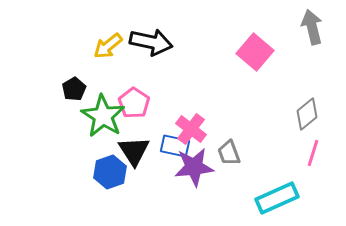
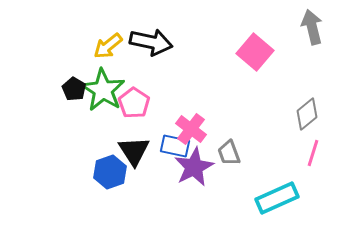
black pentagon: rotated 10 degrees counterclockwise
green star: moved 26 px up
purple star: rotated 21 degrees counterclockwise
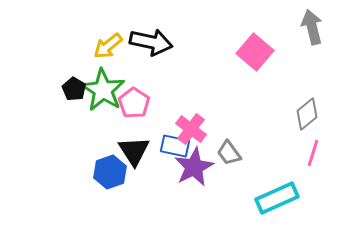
gray trapezoid: rotated 16 degrees counterclockwise
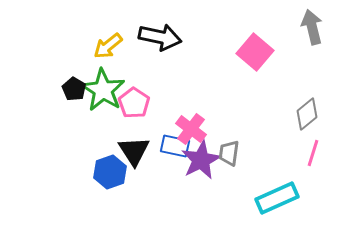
black arrow: moved 9 px right, 5 px up
gray trapezoid: rotated 44 degrees clockwise
purple star: moved 7 px right, 7 px up
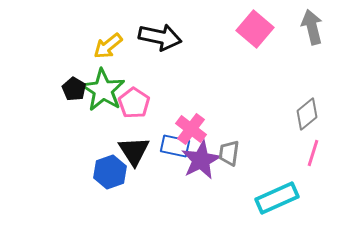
pink square: moved 23 px up
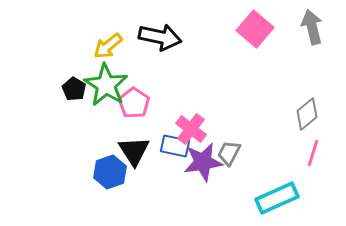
green star: moved 3 px right, 5 px up
gray trapezoid: rotated 20 degrees clockwise
purple star: moved 2 px right, 2 px down; rotated 18 degrees clockwise
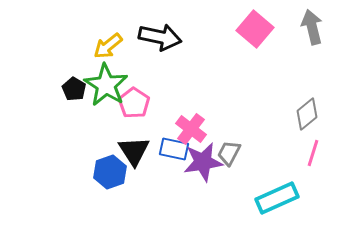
blue rectangle: moved 1 px left, 3 px down
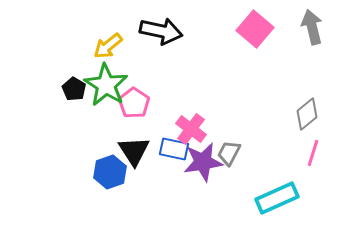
black arrow: moved 1 px right, 6 px up
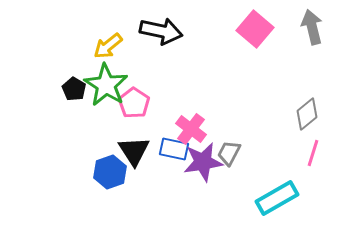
cyan rectangle: rotated 6 degrees counterclockwise
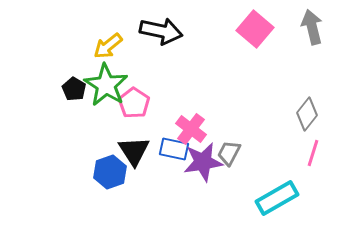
gray diamond: rotated 12 degrees counterclockwise
